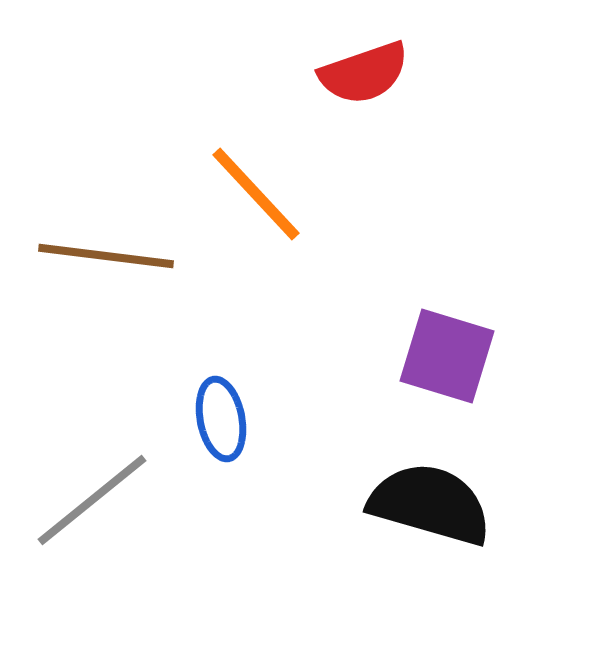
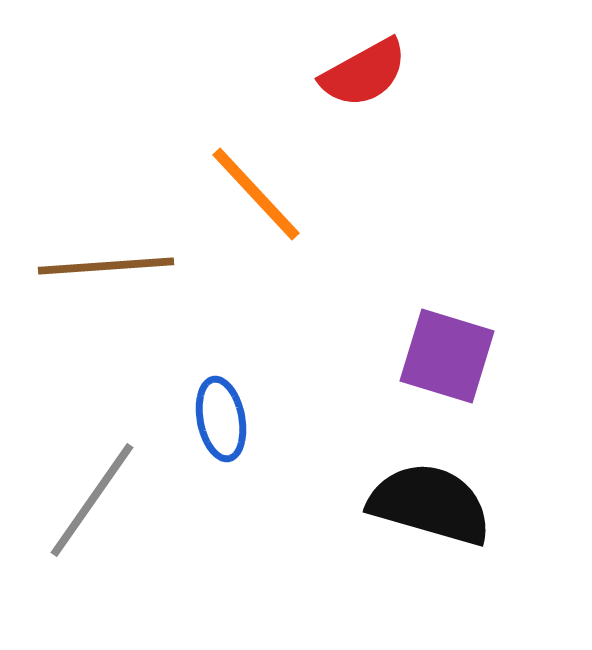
red semicircle: rotated 10 degrees counterclockwise
brown line: moved 10 px down; rotated 11 degrees counterclockwise
gray line: rotated 16 degrees counterclockwise
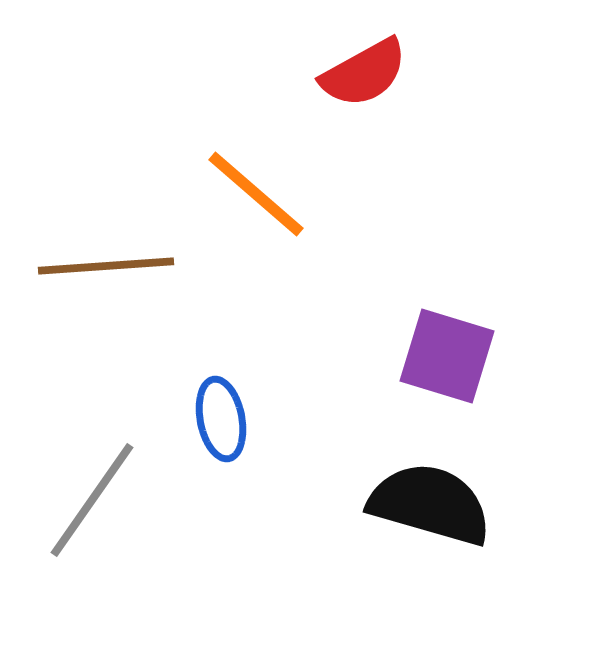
orange line: rotated 6 degrees counterclockwise
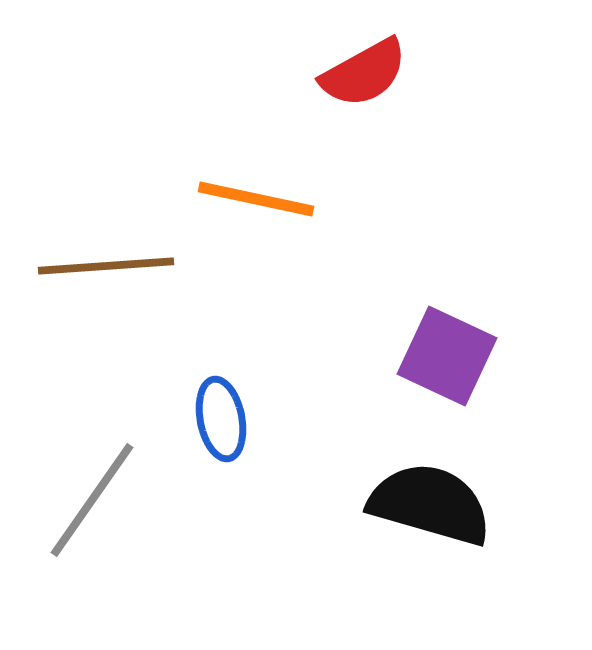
orange line: moved 5 px down; rotated 29 degrees counterclockwise
purple square: rotated 8 degrees clockwise
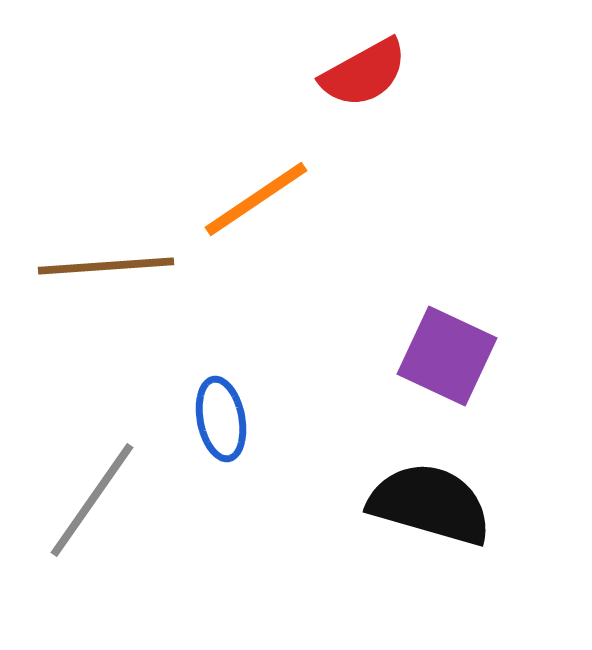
orange line: rotated 46 degrees counterclockwise
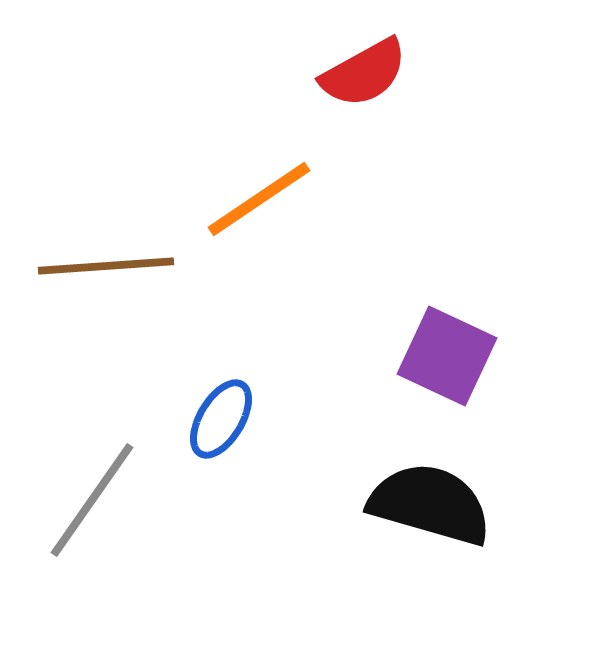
orange line: moved 3 px right
blue ellipse: rotated 42 degrees clockwise
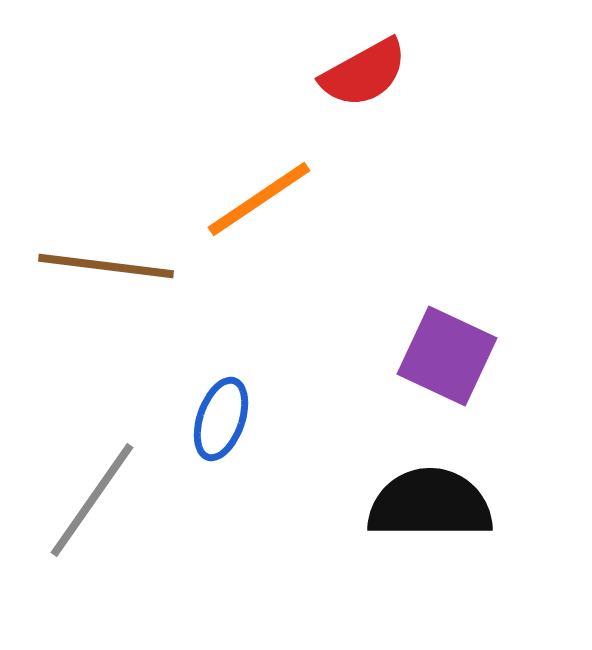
brown line: rotated 11 degrees clockwise
blue ellipse: rotated 12 degrees counterclockwise
black semicircle: rotated 16 degrees counterclockwise
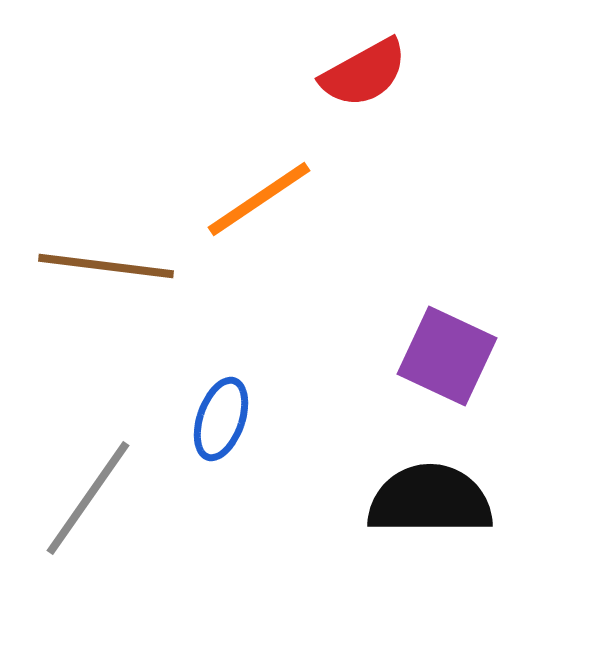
gray line: moved 4 px left, 2 px up
black semicircle: moved 4 px up
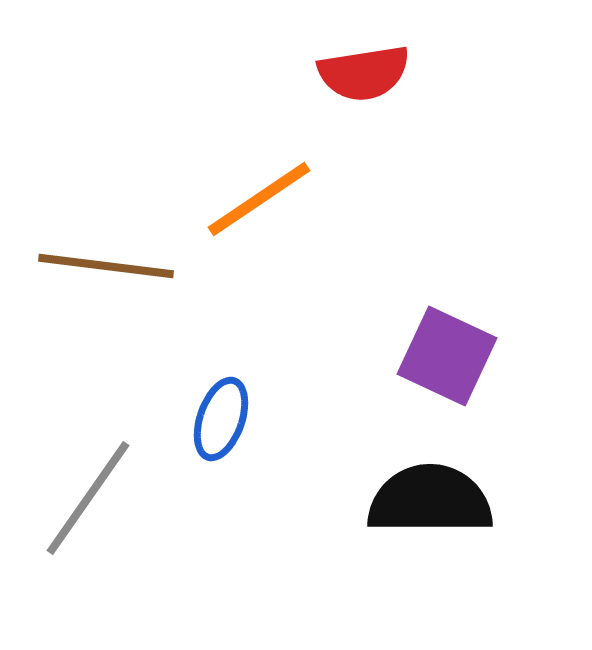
red semicircle: rotated 20 degrees clockwise
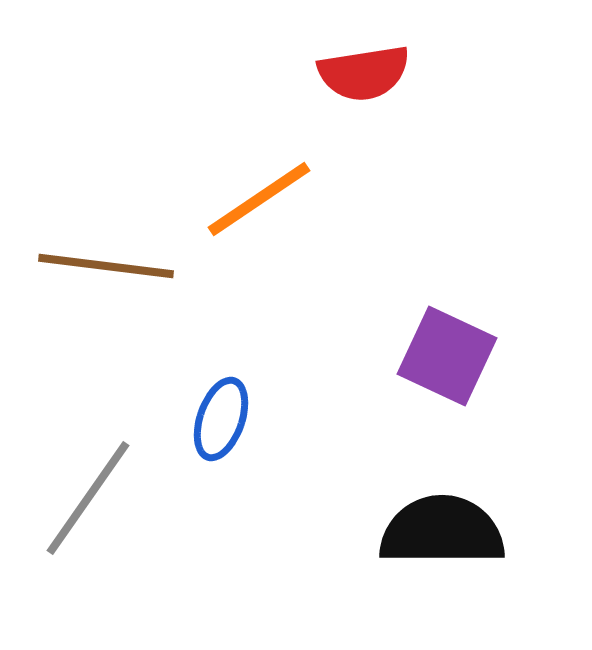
black semicircle: moved 12 px right, 31 px down
